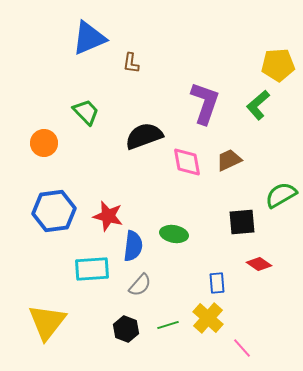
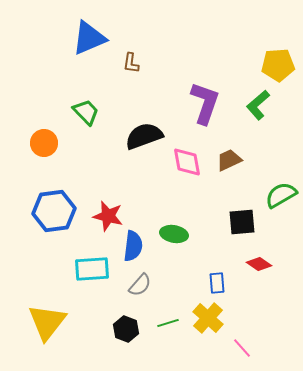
green line: moved 2 px up
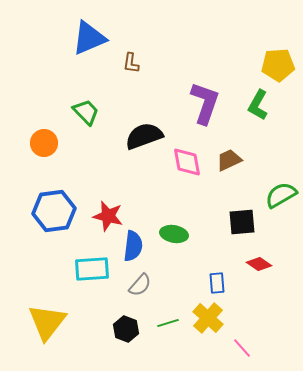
green L-shape: rotated 20 degrees counterclockwise
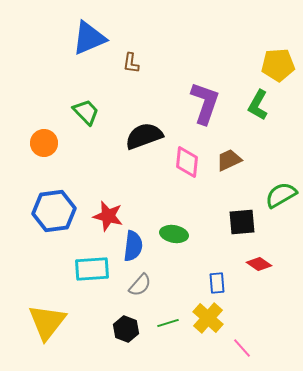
pink diamond: rotated 16 degrees clockwise
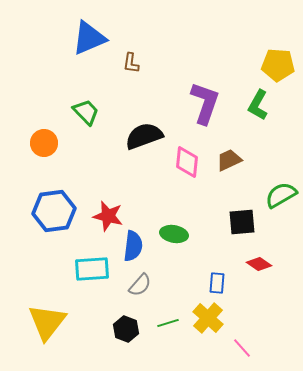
yellow pentagon: rotated 8 degrees clockwise
blue rectangle: rotated 10 degrees clockwise
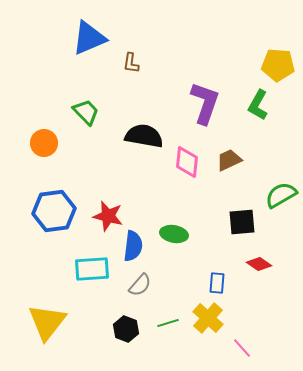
black semicircle: rotated 30 degrees clockwise
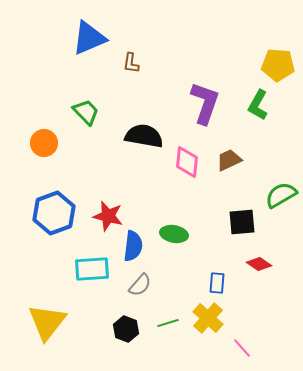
blue hexagon: moved 2 px down; rotated 12 degrees counterclockwise
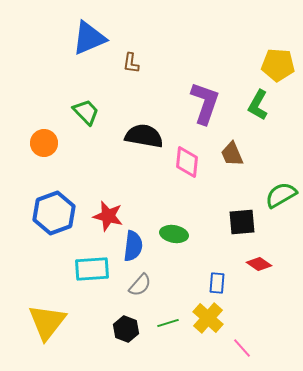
brown trapezoid: moved 3 px right, 6 px up; rotated 88 degrees counterclockwise
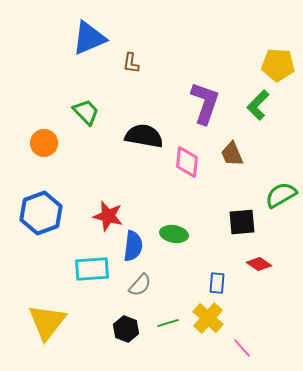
green L-shape: rotated 16 degrees clockwise
blue hexagon: moved 13 px left
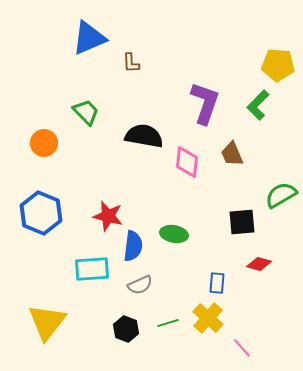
brown L-shape: rotated 10 degrees counterclockwise
blue hexagon: rotated 18 degrees counterclockwise
red diamond: rotated 20 degrees counterclockwise
gray semicircle: rotated 25 degrees clockwise
